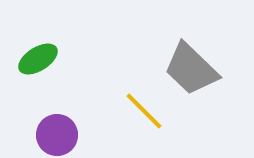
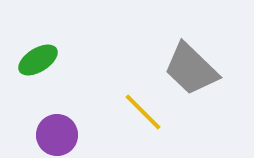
green ellipse: moved 1 px down
yellow line: moved 1 px left, 1 px down
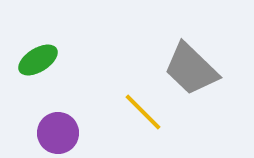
purple circle: moved 1 px right, 2 px up
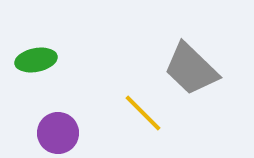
green ellipse: moved 2 px left; rotated 21 degrees clockwise
yellow line: moved 1 px down
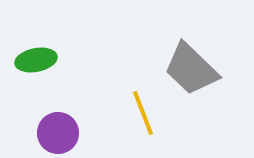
yellow line: rotated 24 degrees clockwise
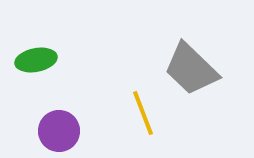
purple circle: moved 1 px right, 2 px up
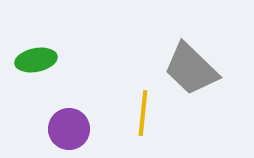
yellow line: rotated 27 degrees clockwise
purple circle: moved 10 px right, 2 px up
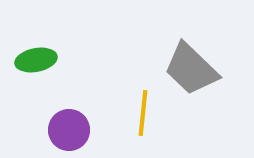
purple circle: moved 1 px down
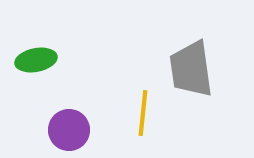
gray trapezoid: rotated 38 degrees clockwise
